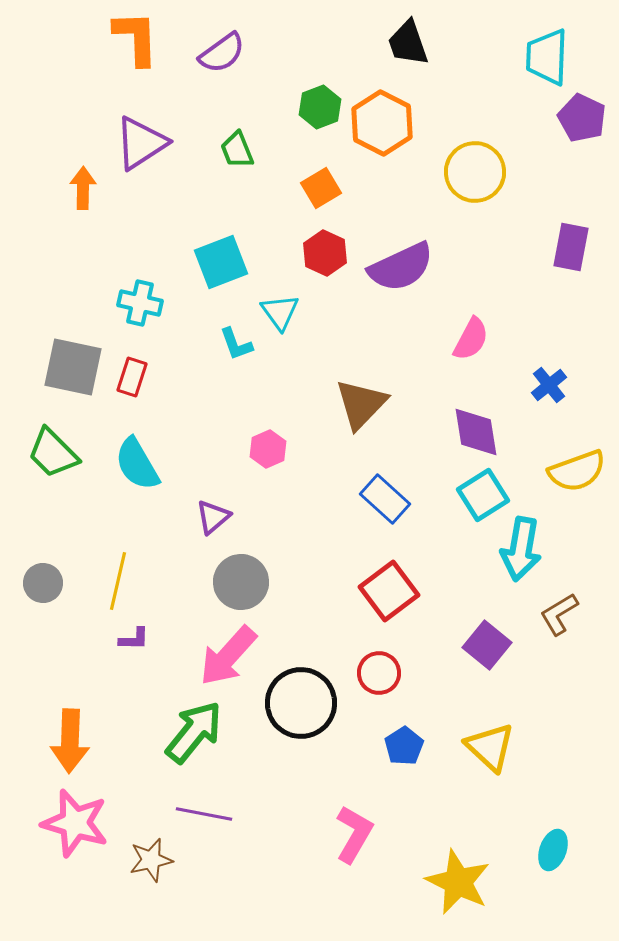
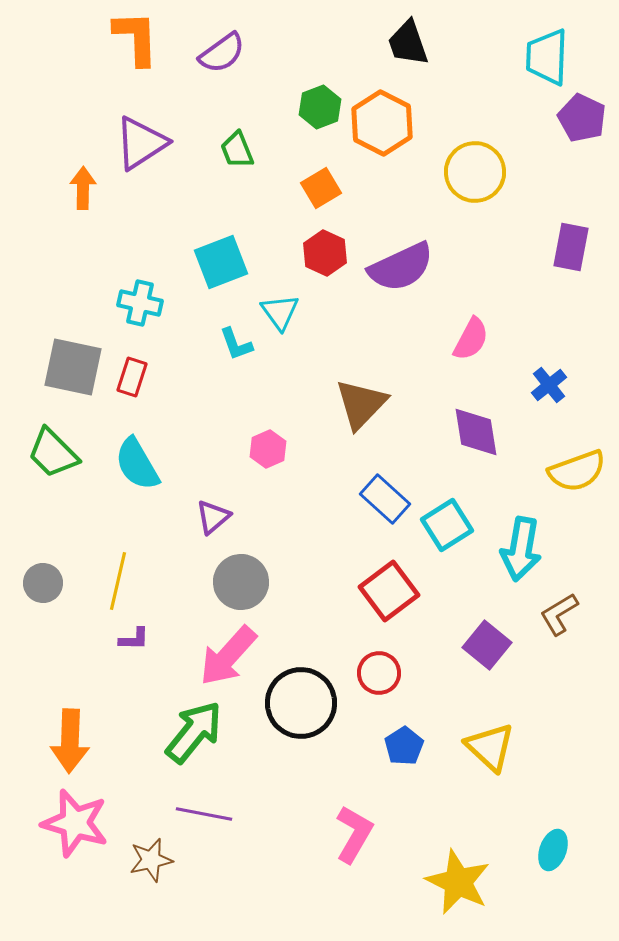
cyan square at (483, 495): moved 36 px left, 30 px down
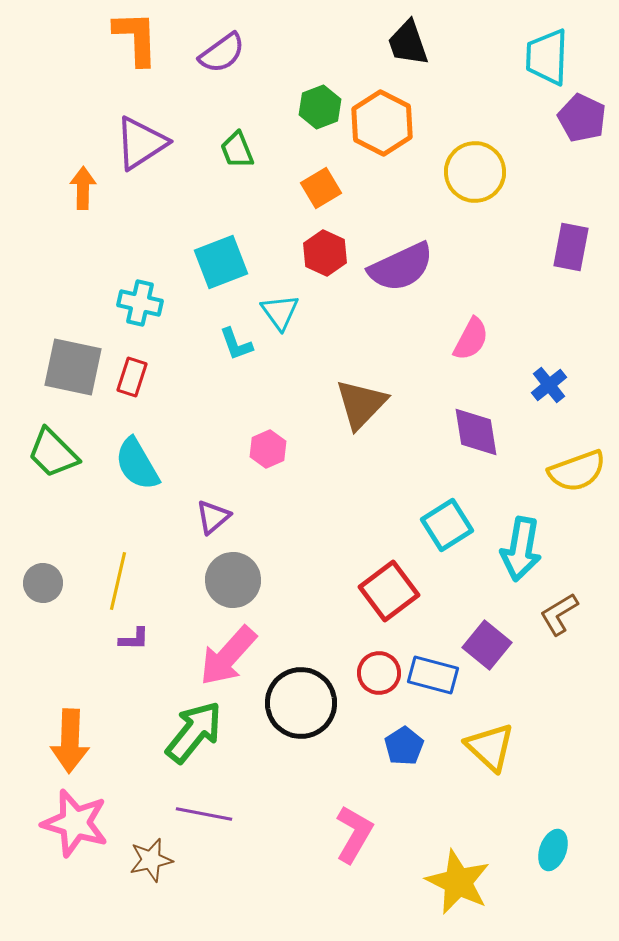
blue rectangle at (385, 499): moved 48 px right, 176 px down; rotated 27 degrees counterclockwise
gray circle at (241, 582): moved 8 px left, 2 px up
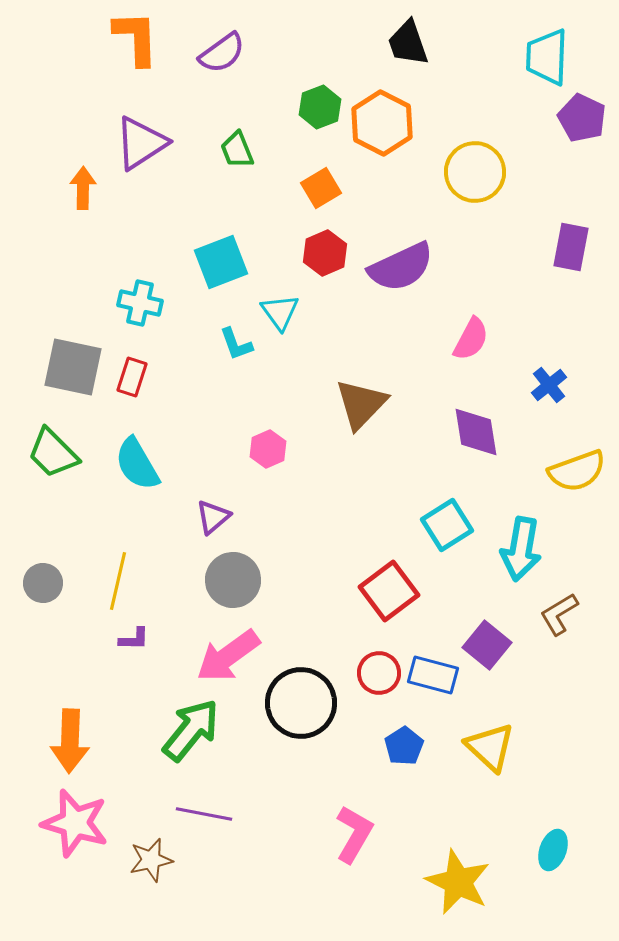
red hexagon at (325, 253): rotated 12 degrees clockwise
pink arrow at (228, 656): rotated 12 degrees clockwise
green arrow at (194, 732): moved 3 px left, 2 px up
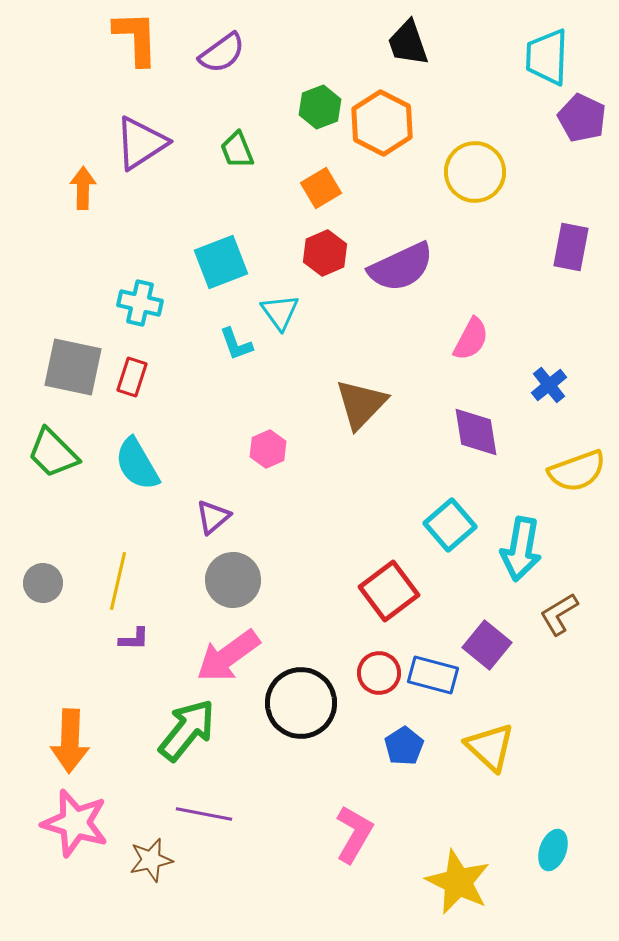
cyan square at (447, 525): moved 3 px right; rotated 9 degrees counterclockwise
green arrow at (191, 730): moved 4 px left
